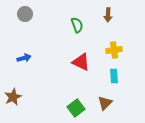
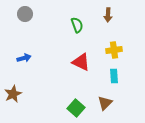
brown star: moved 3 px up
green square: rotated 12 degrees counterclockwise
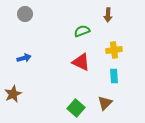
green semicircle: moved 5 px right, 6 px down; rotated 91 degrees counterclockwise
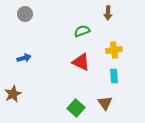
brown arrow: moved 2 px up
brown triangle: rotated 21 degrees counterclockwise
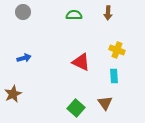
gray circle: moved 2 px left, 2 px up
green semicircle: moved 8 px left, 16 px up; rotated 21 degrees clockwise
yellow cross: moved 3 px right; rotated 28 degrees clockwise
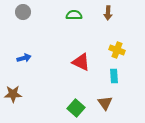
brown star: rotated 24 degrees clockwise
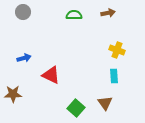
brown arrow: rotated 104 degrees counterclockwise
red triangle: moved 30 px left, 13 px down
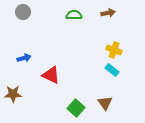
yellow cross: moved 3 px left
cyan rectangle: moved 2 px left, 6 px up; rotated 48 degrees counterclockwise
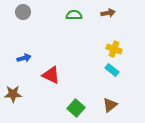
yellow cross: moved 1 px up
brown triangle: moved 5 px right, 2 px down; rotated 28 degrees clockwise
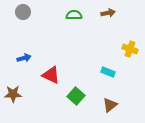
yellow cross: moved 16 px right
cyan rectangle: moved 4 px left, 2 px down; rotated 16 degrees counterclockwise
green square: moved 12 px up
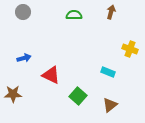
brown arrow: moved 3 px right, 1 px up; rotated 64 degrees counterclockwise
green square: moved 2 px right
